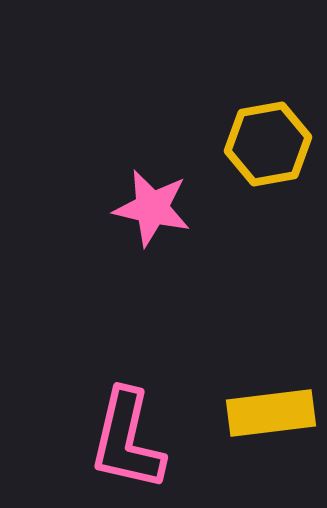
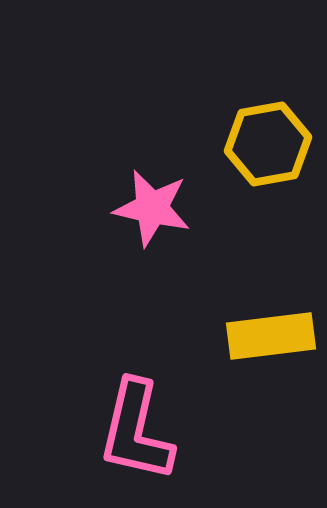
yellow rectangle: moved 77 px up
pink L-shape: moved 9 px right, 9 px up
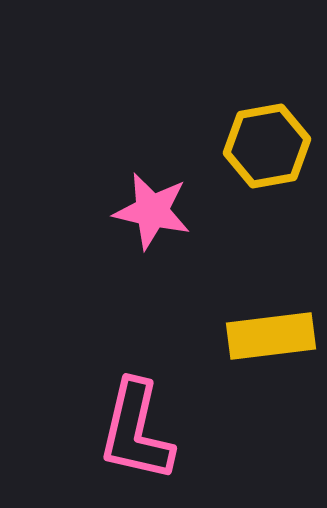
yellow hexagon: moved 1 px left, 2 px down
pink star: moved 3 px down
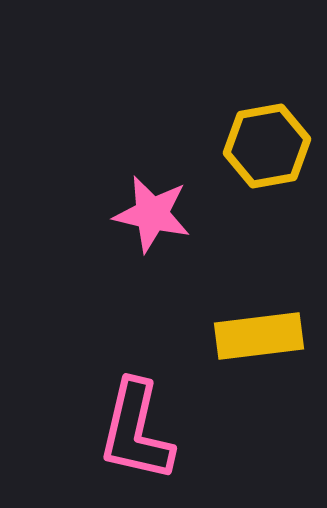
pink star: moved 3 px down
yellow rectangle: moved 12 px left
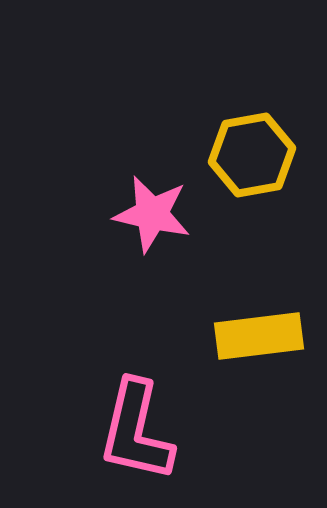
yellow hexagon: moved 15 px left, 9 px down
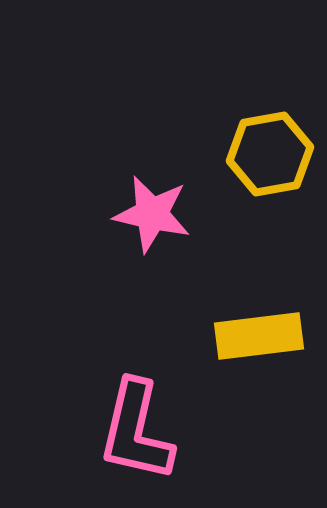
yellow hexagon: moved 18 px right, 1 px up
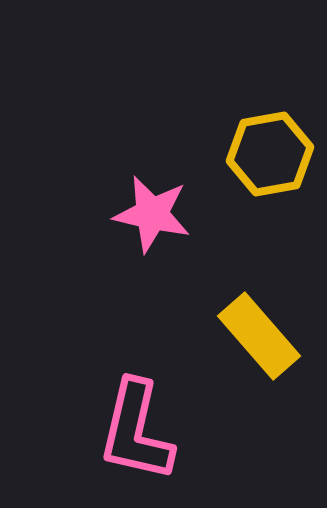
yellow rectangle: rotated 56 degrees clockwise
